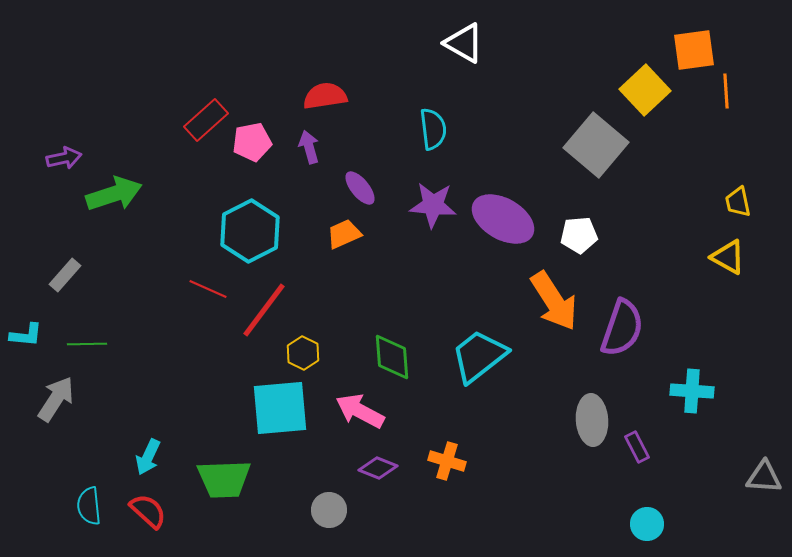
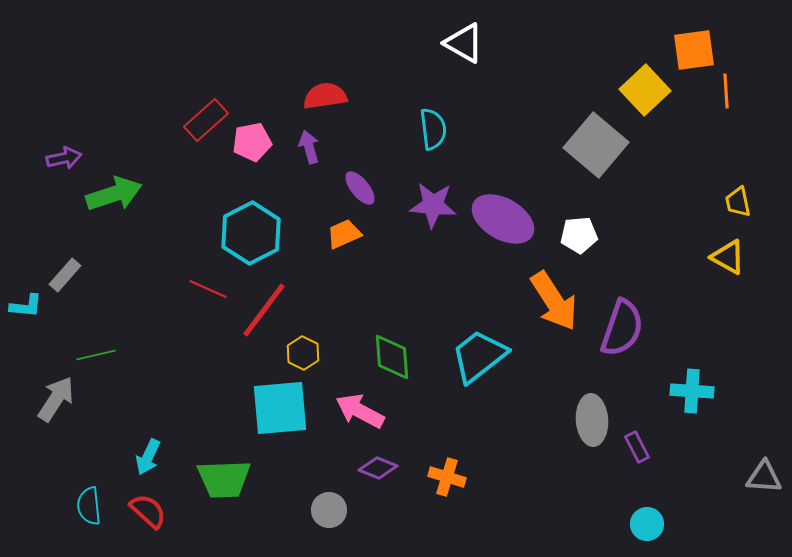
cyan hexagon at (250, 231): moved 1 px right, 2 px down
cyan L-shape at (26, 335): moved 29 px up
green line at (87, 344): moved 9 px right, 11 px down; rotated 12 degrees counterclockwise
orange cross at (447, 461): moved 16 px down
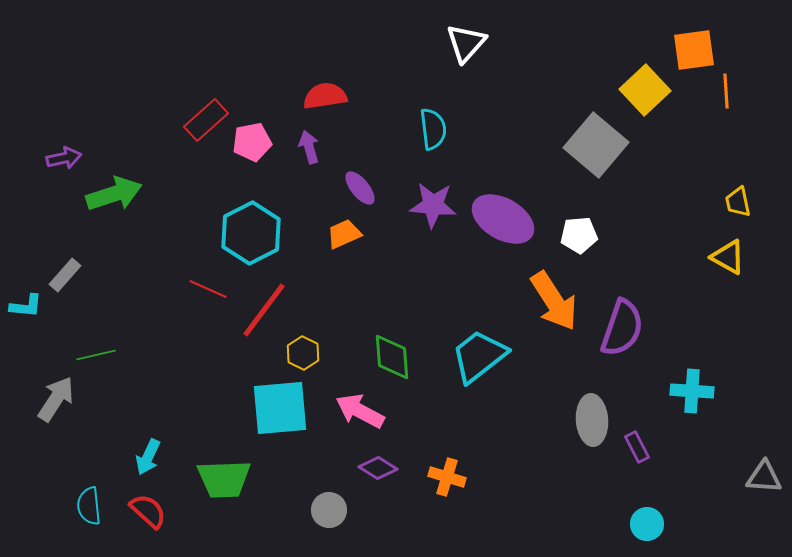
white triangle at (464, 43): moved 2 px right; rotated 42 degrees clockwise
purple diamond at (378, 468): rotated 9 degrees clockwise
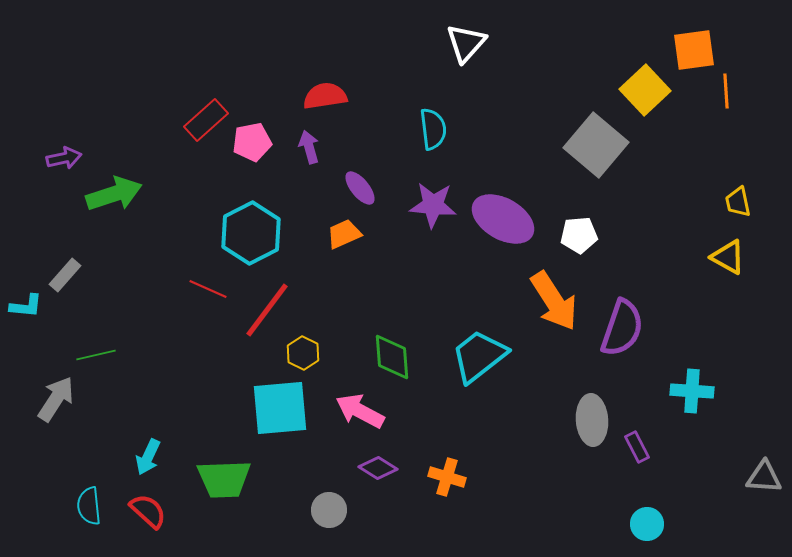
red line at (264, 310): moved 3 px right
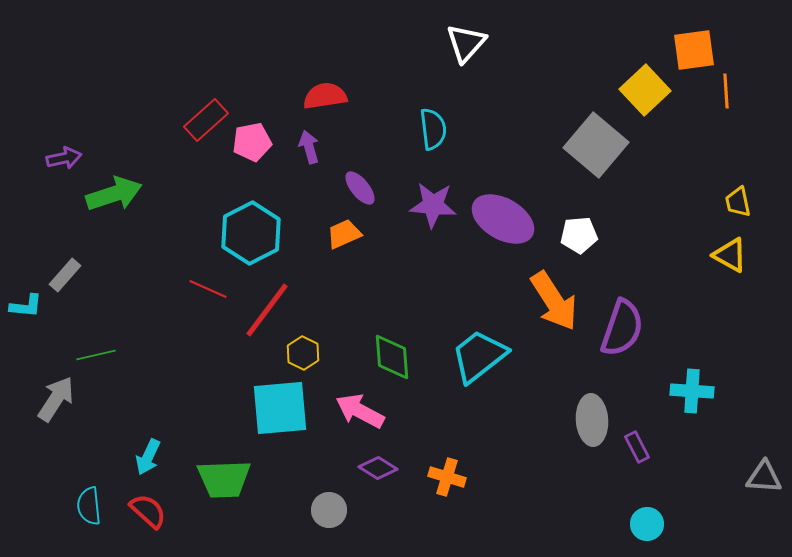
yellow triangle at (728, 257): moved 2 px right, 2 px up
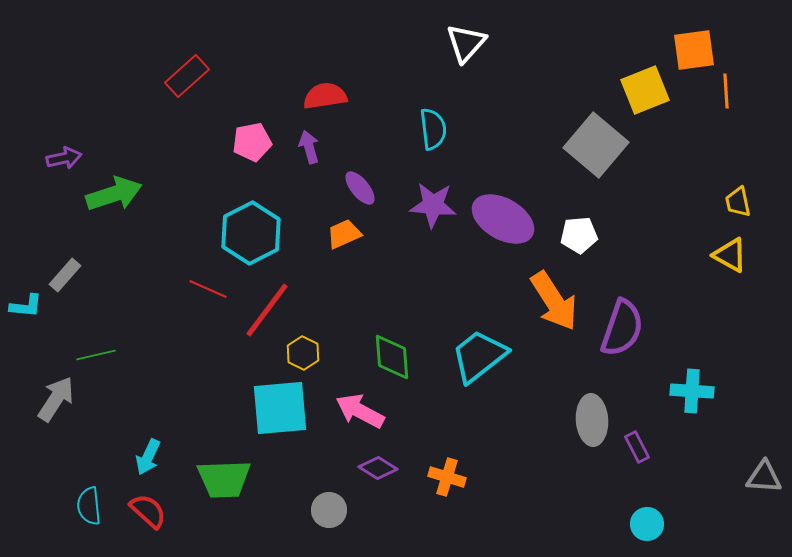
yellow square at (645, 90): rotated 21 degrees clockwise
red rectangle at (206, 120): moved 19 px left, 44 px up
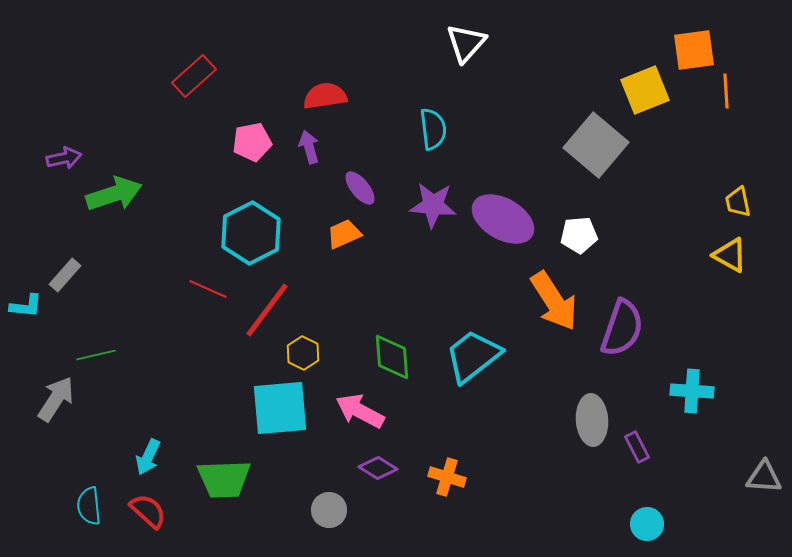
red rectangle at (187, 76): moved 7 px right
cyan trapezoid at (479, 356): moved 6 px left
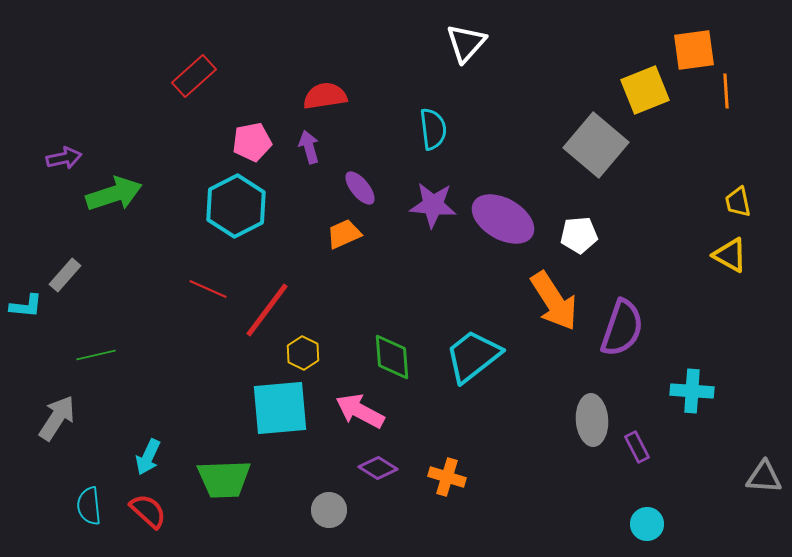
cyan hexagon at (251, 233): moved 15 px left, 27 px up
gray arrow at (56, 399): moved 1 px right, 19 px down
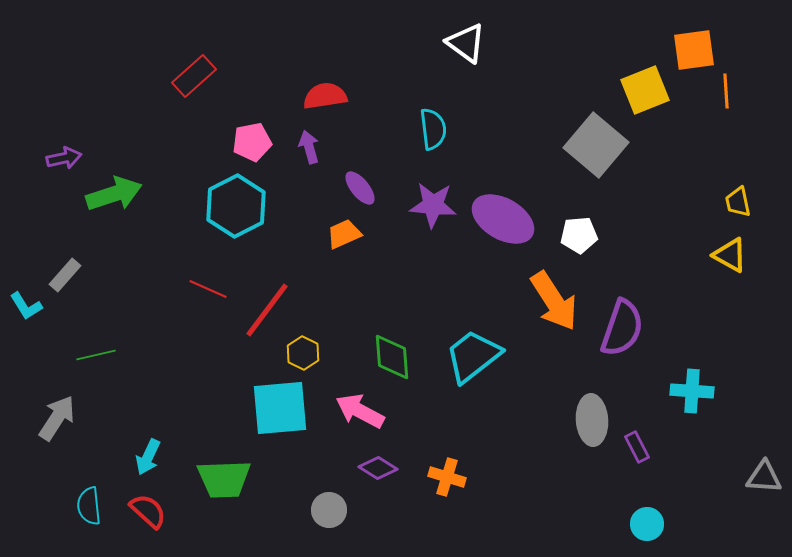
white triangle at (466, 43): rotated 36 degrees counterclockwise
cyan L-shape at (26, 306): rotated 52 degrees clockwise
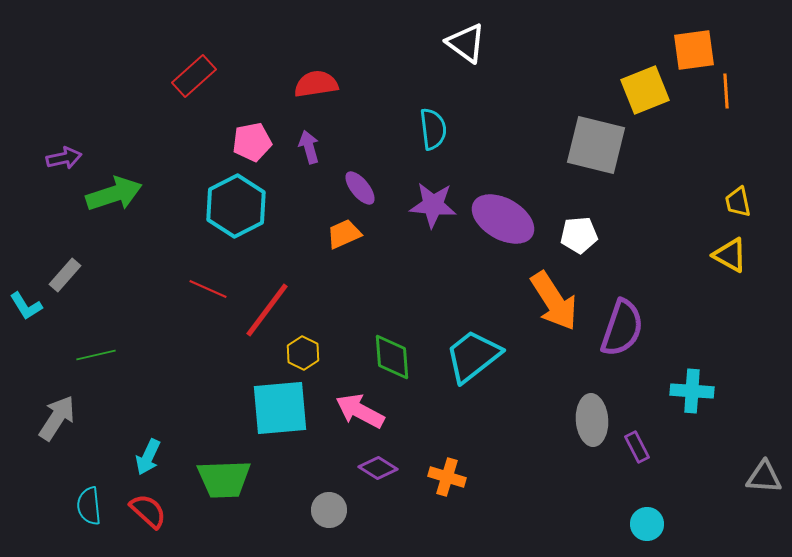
red semicircle at (325, 96): moved 9 px left, 12 px up
gray square at (596, 145): rotated 26 degrees counterclockwise
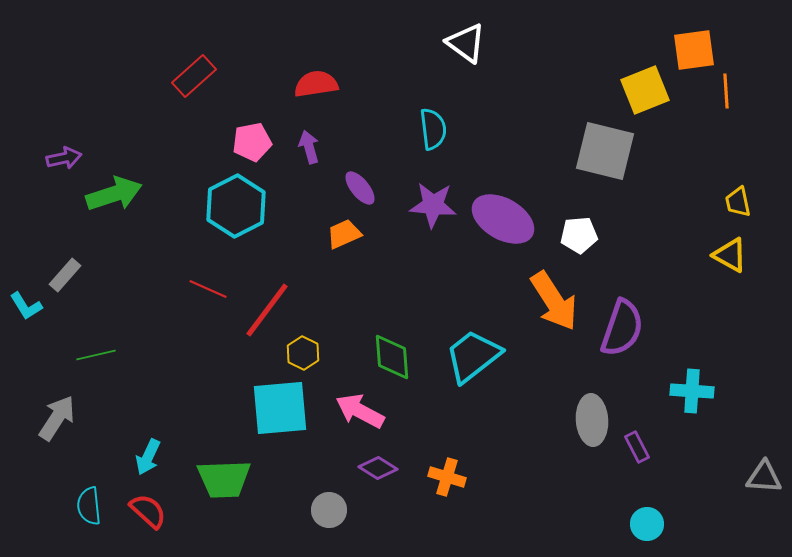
gray square at (596, 145): moved 9 px right, 6 px down
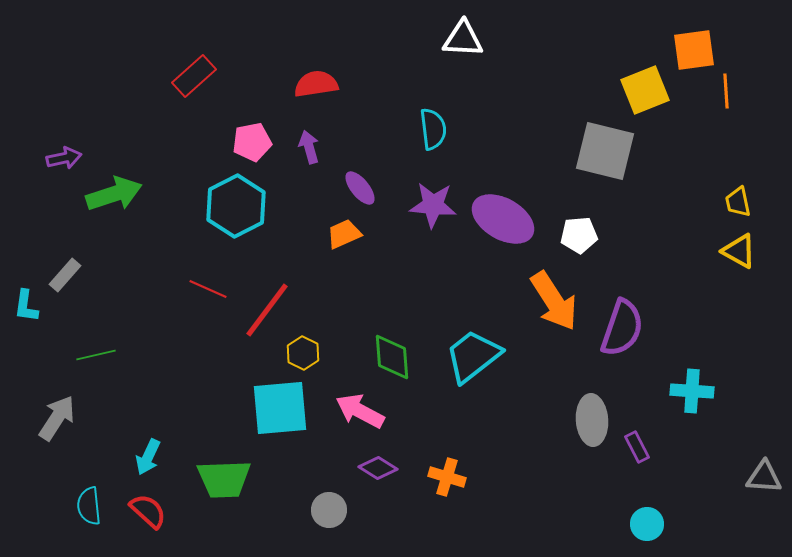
white triangle at (466, 43): moved 3 px left, 4 px up; rotated 33 degrees counterclockwise
yellow triangle at (730, 255): moved 9 px right, 4 px up
cyan L-shape at (26, 306): rotated 40 degrees clockwise
